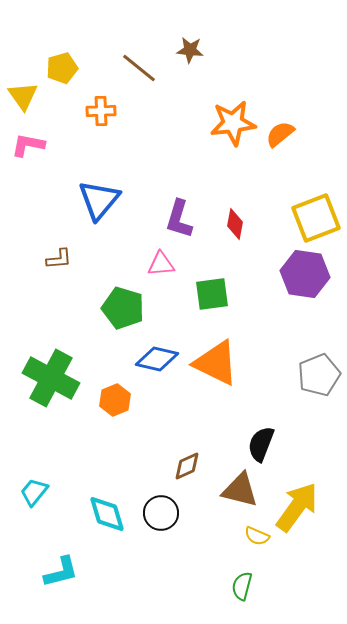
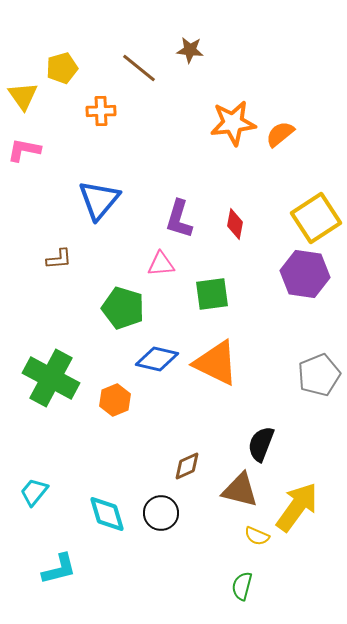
pink L-shape: moved 4 px left, 5 px down
yellow square: rotated 12 degrees counterclockwise
cyan L-shape: moved 2 px left, 3 px up
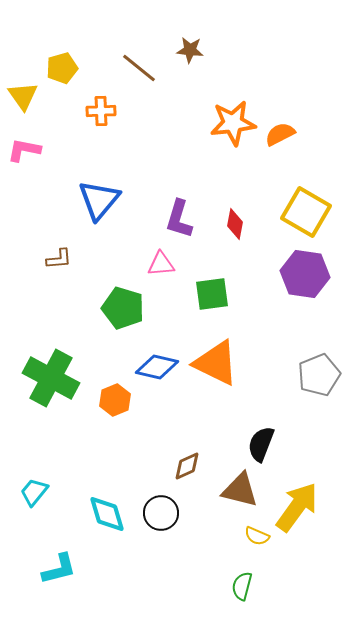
orange semicircle: rotated 12 degrees clockwise
yellow square: moved 10 px left, 6 px up; rotated 27 degrees counterclockwise
blue diamond: moved 8 px down
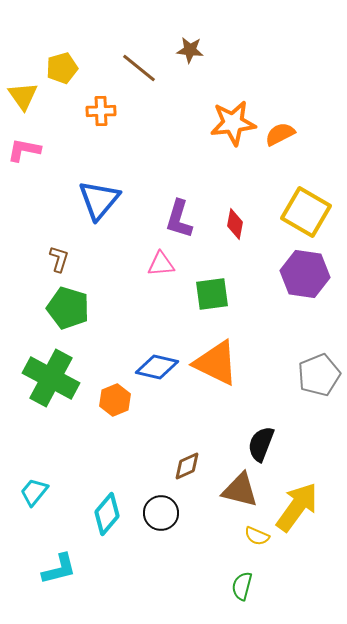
brown L-shape: rotated 68 degrees counterclockwise
green pentagon: moved 55 px left
cyan diamond: rotated 57 degrees clockwise
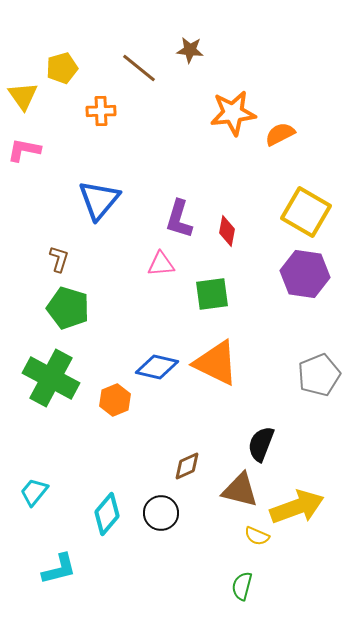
orange star: moved 10 px up
red diamond: moved 8 px left, 7 px down
yellow arrow: rotated 34 degrees clockwise
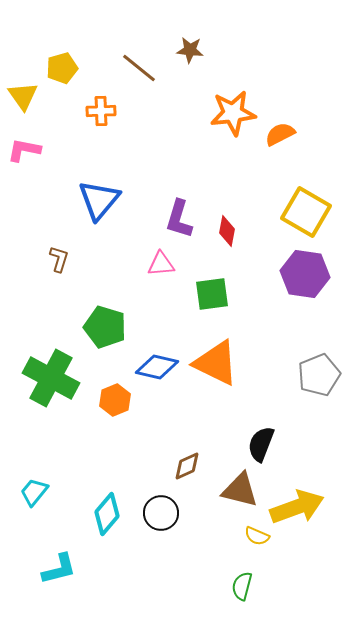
green pentagon: moved 37 px right, 19 px down
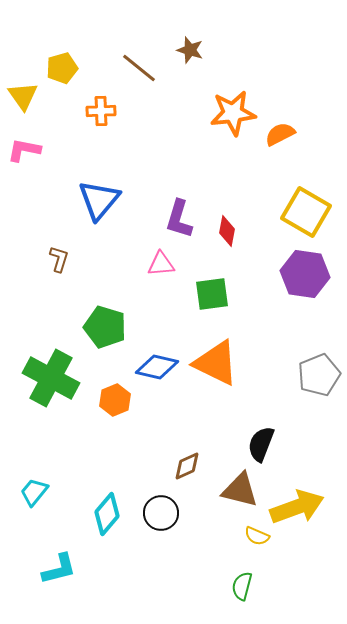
brown star: rotated 12 degrees clockwise
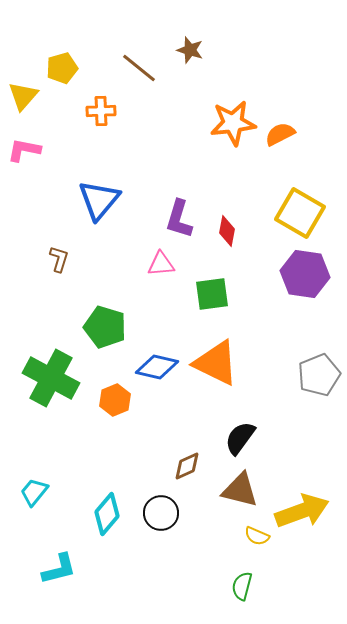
yellow triangle: rotated 16 degrees clockwise
orange star: moved 10 px down
yellow square: moved 6 px left, 1 px down
black semicircle: moved 21 px left, 6 px up; rotated 15 degrees clockwise
yellow arrow: moved 5 px right, 4 px down
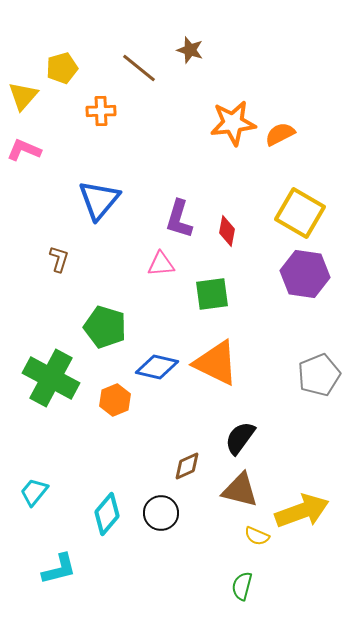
pink L-shape: rotated 12 degrees clockwise
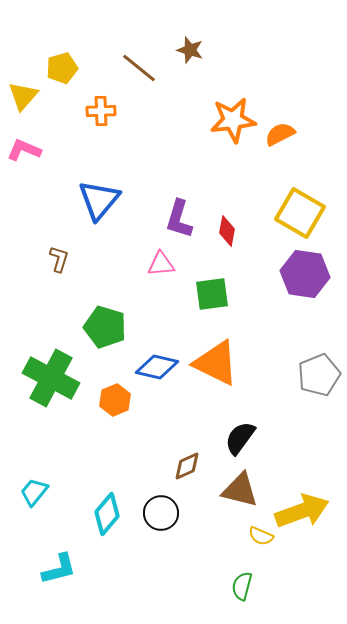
orange star: moved 3 px up
yellow semicircle: moved 4 px right
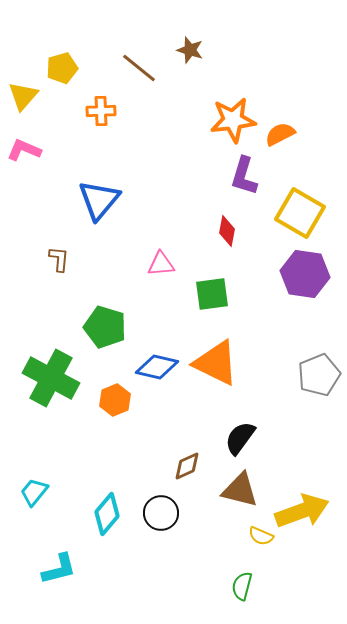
purple L-shape: moved 65 px right, 43 px up
brown L-shape: rotated 12 degrees counterclockwise
